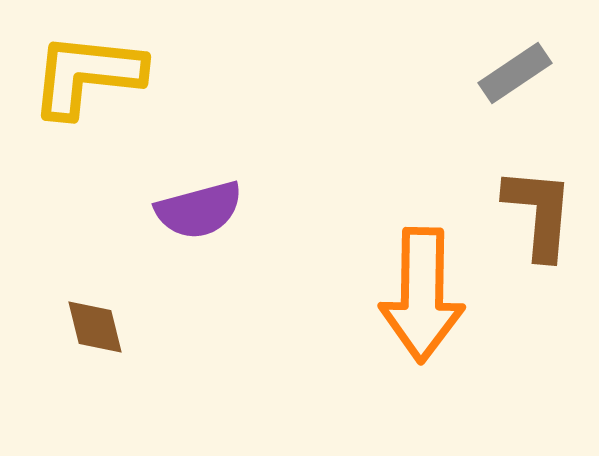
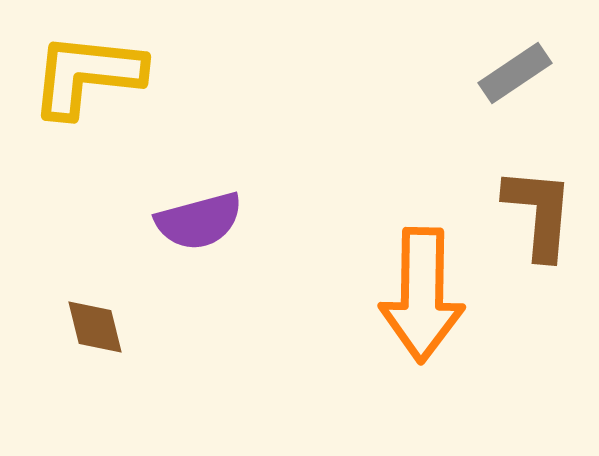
purple semicircle: moved 11 px down
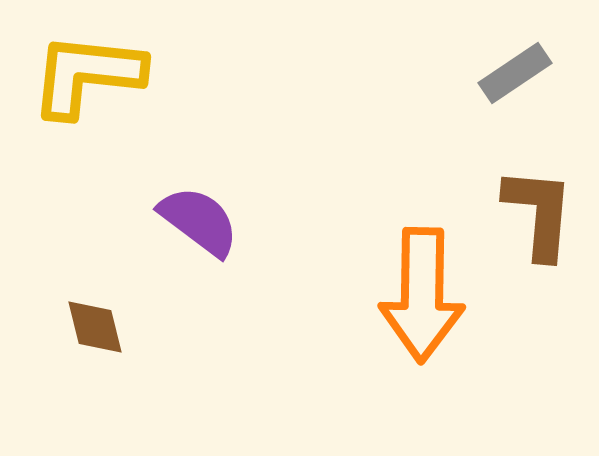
purple semicircle: rotated 128 degrees counterclockwise
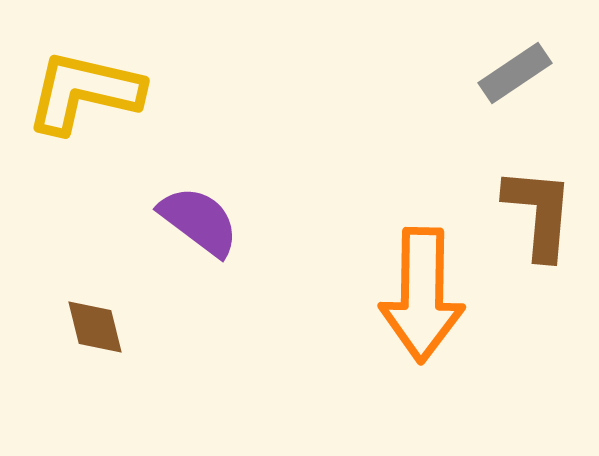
yellow L-shape: moved 3 px left, 17 px down; rotated 7 degrees clockwise
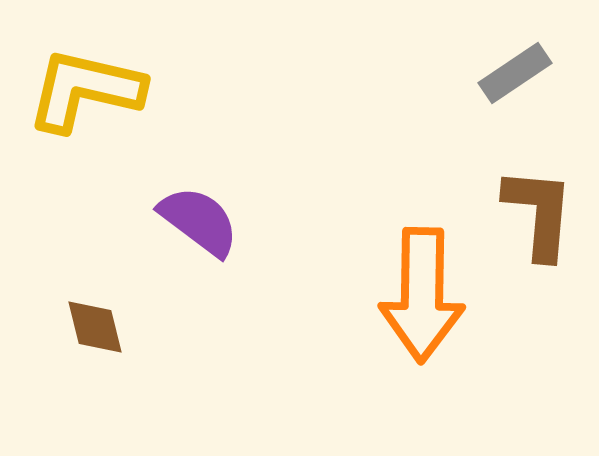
yellow L-shape: moved 1 px right, 2 px up
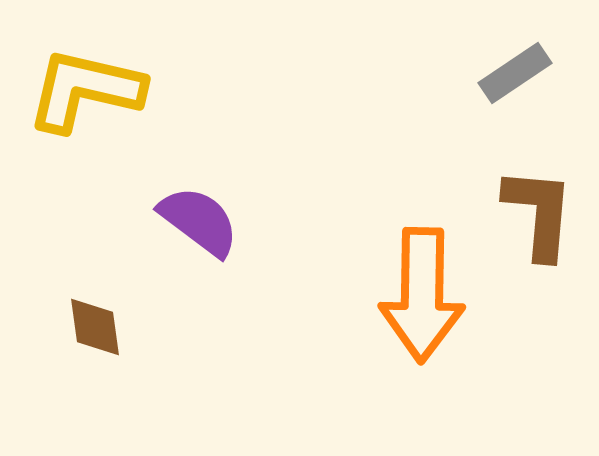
brown diamond: rotated 6 degrees clockwise
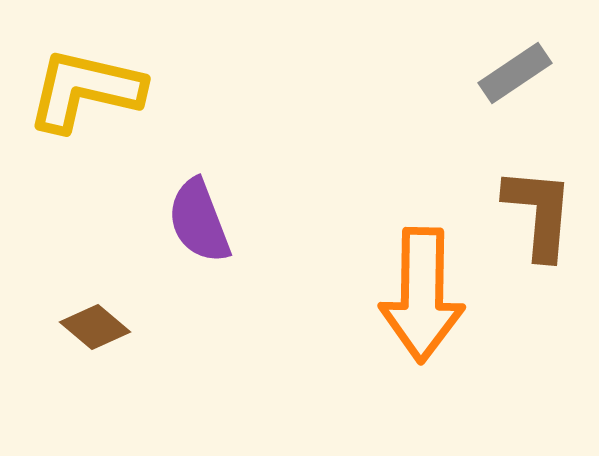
purple semicircle: rotated 148 degrees counterclockwise
brown diamond: rotated 42 degrees counterclockwise
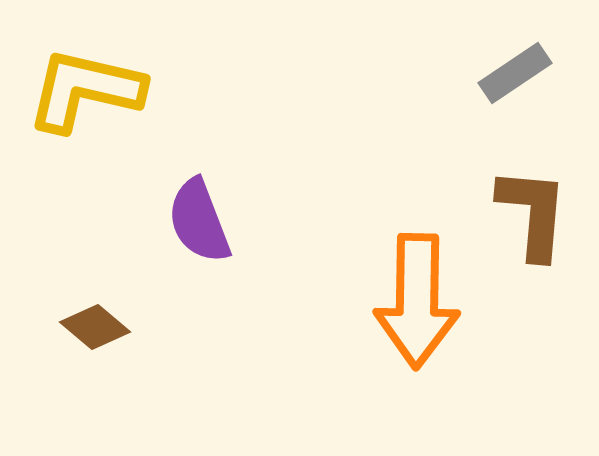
brown L-shape: moved 6 px left
orange arrow: moved 5 px left, 6 px down
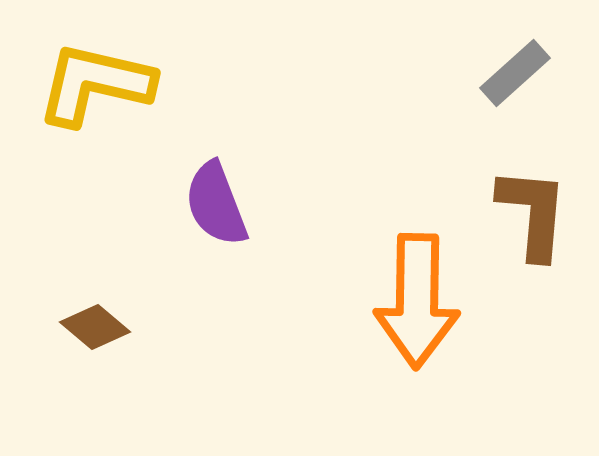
gray rectangle: rotated 8 degrees counterclockwise
yellow L-shape: moved 10 px right, 6 px up
purple semicircle: moved 17 px right, 17 px up
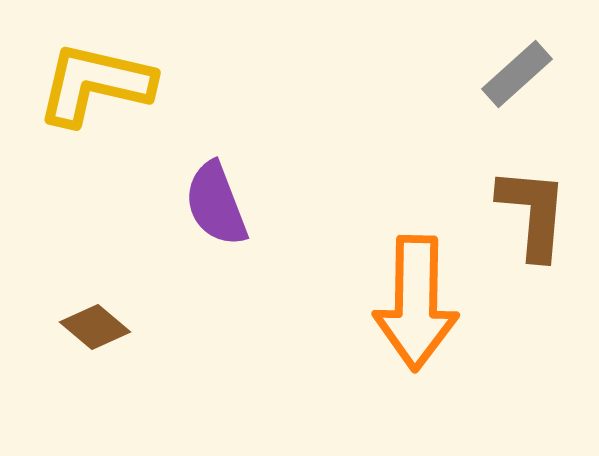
gray rectangle: moved 2 px right, 1 px down
orange arrow: moved 1 px left, 2 px down
